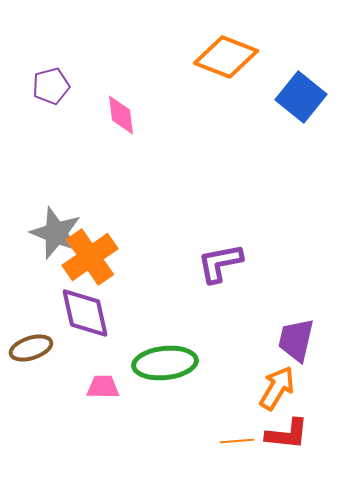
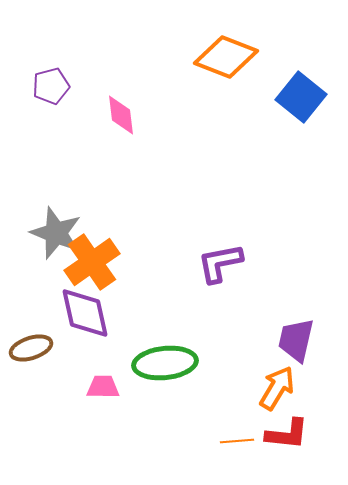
orange cross: moved 2 px right, 5 px down
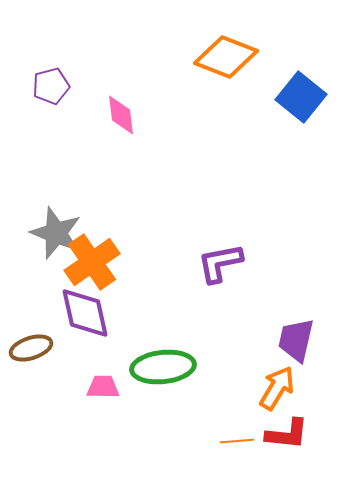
green ellipse: moved 2 px left, 4 px down
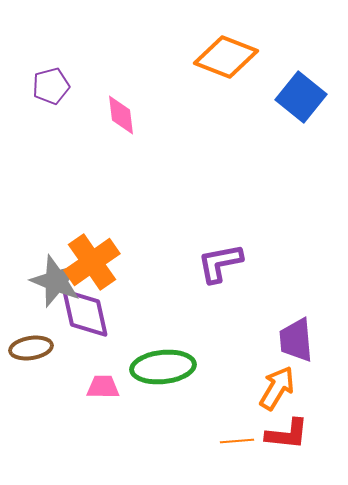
gray star: moved 48 px down
purple trapezoid: rotated 18 degrees counterclockwise
brown ellipse: rotated 9 degrees clockwise
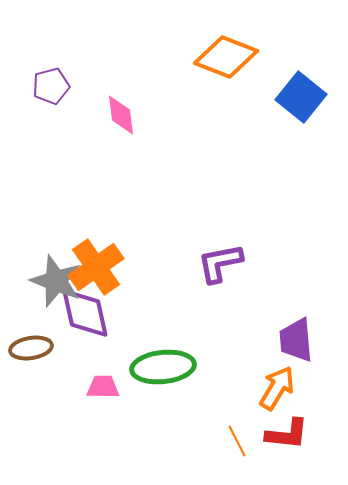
orange cross: moved 4 px right, 5 px down
orange line: rotated 68 degrees clockwise
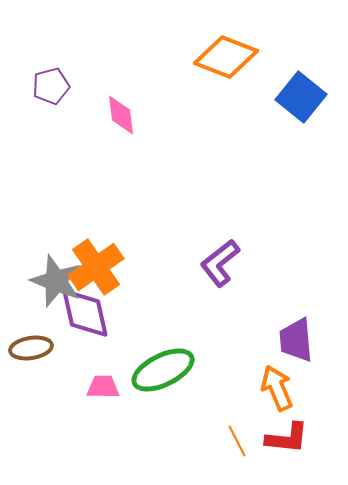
purple L-shape: rotated 27 degrees counterclockwise
green ellipse: moved 3 px down; rotated 20 degrees counterclockwise
orange arrow: rotated 54 degrees counterclockwise
red L-shape: moved 4 px down
